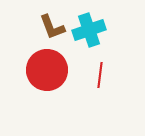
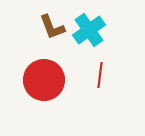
cyan cross: rotated 16 degrees counterclockwise
red circle: moved 3 px left, 10 px down
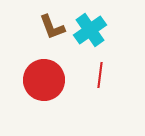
cyan cross: moved 1 px right
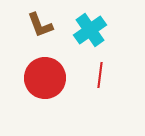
brown L-shape: moved 12 px left, 2 px up
red circle: moved 1 px right, 2 px up
